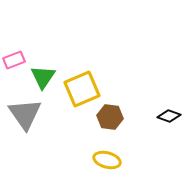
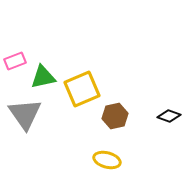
pink rectangle: moved 1 px right, 1 px down
green triangle: rotated 44 degrees clockwise
brown hexagon: moved 5 px right, 1 px up; rotated 20 degrees counterclockwise
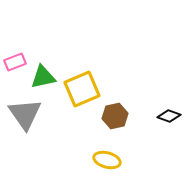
pink rectangle: moved 1 px down
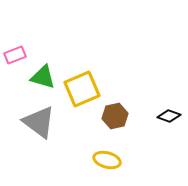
pink rectangle: moved 7 px up
green triangle: rotated 28 degrees clockwise
gray triangle: moved 14 px right, 8 px down; rotated 18 degrees counterclockwise
